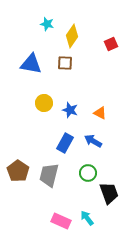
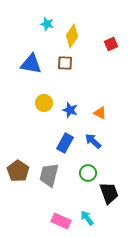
blue arrow: rotated 12 degrees clockwise
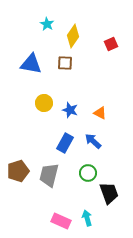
cyan star: rotated 16 degrees clockwise
yellow diamond: moved 1 px right
brown pentagon: rotated 20 degrees clockwise
cyan arrow: rotated 21 degrees clockwise
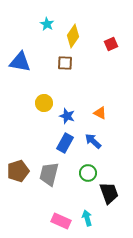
blue triangle: moved 11 px left, 2 px up
blue star: moved 3 px left, 6 px down
gray trapezoid: moved 1 px up
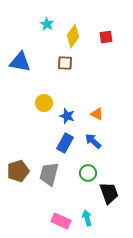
red square: moved 5 px left, 7 px up; rotated 16 degrees clockwise
orange triangle: moved 3 px left, 1 px down
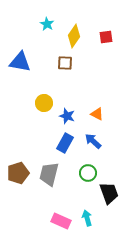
yellow diamond: moved 1 px right
brown pentagon: moved 2 px down
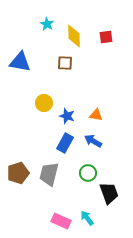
yellow diamond: rotated 35 degrees counterclockwise
orange triangle: moved 1 px left, 1 px down; rotated 16 degrees counterclockwise
blue arrow: rotated 12 degrees counterclockwise
cyan arrow: rotated 21 degrees counterclockwise
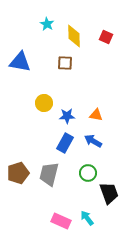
red square: rotated 32 degrees clockwise
blue star: rotated 21 degrees counterclockwise
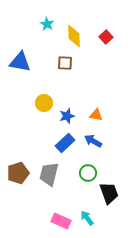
red square: rotated 24 degrees clockwise
blue star: rotated 14 degrees counterclockwise
blue rectangle: rotated 18 degrees clockwise
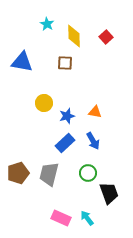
blue triangle: moved 2 px right
orange triangle: moved 1 px left, 3 px up
blue arrow: rotated 150 degrees counterclockwise
pink rectangle: moved 3 px up
